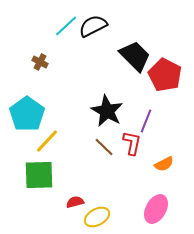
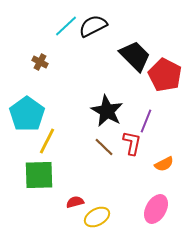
yellow line: rotated 16 degrees counterclockwise
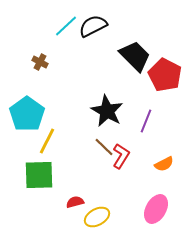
red L-shape: moved 11 px left, 13 px down; rotated 20 degrees clockwise
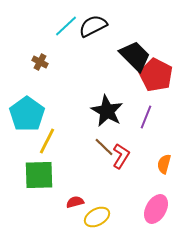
red pentagon: moved 9 px left
purple line: moved 4 px up
orange semicircle: rotated 132 degrees clockwise
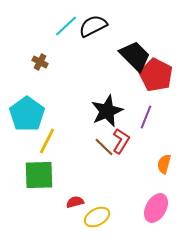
black star: rotated 20 degrees clockwise
red L-shape: moved 15 px up
pink ellipse: moved 1 px up
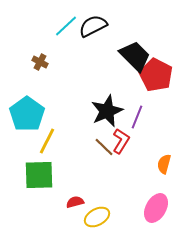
purple line: moved 9 px left
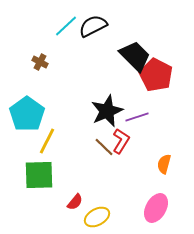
purple line: rotated 50 degrees clockwise
red semicircle: rotated 144 degrees clockwise
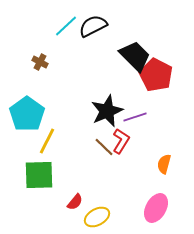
purple line: moved 2 px left
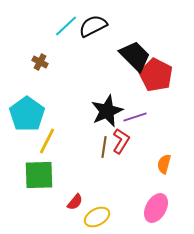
brown line: rotated 55 degrees clockwise
